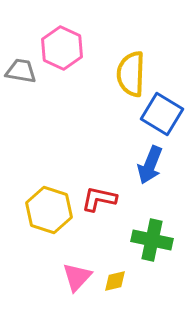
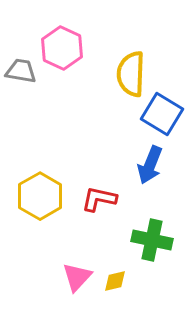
yellow hexagon: moved 9 px left, 14 px up; rotated 12 degrees clockwise
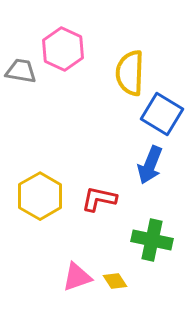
pink hexagon: moved 1 px right, 1 px down
yellow semicircle: moved 1 px left, 1 px up
pink triangle: rotated 28 degrees clockwise
yellow diamond: rotated 70 degrees clockwise
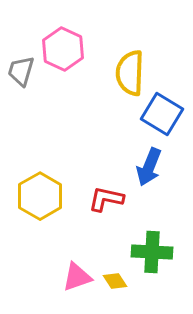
gray trapezoid: rotated 84 degrees counterclockwise
blue arrow: moved 1 px left, 2 px down
red L-shape: moved 7 px right
green cross: moved 12 px down; rotated 9 degrees counterclockwise
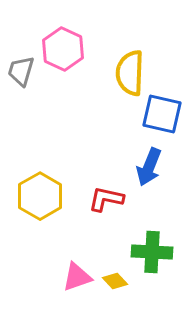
blue square: rotated 18 degrees counterclockwise
yellow diamond: rotated 10 degrees counterclockwise
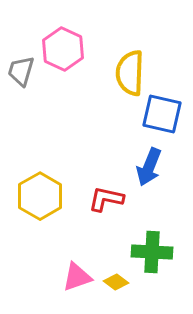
yellow diamond: moved 1 px right, 1 px down; rotated 10 degrees counterclockwise
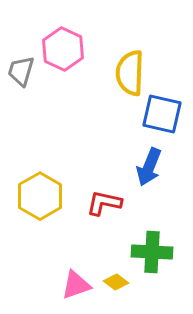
red L-shape: moved 2 px left, 4 px down
pink triangle: moved 1 px left, 8 px down
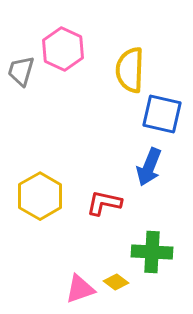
yellow semicircle: moved 3 px up
pink triangle: moved 4 px right, 4 px down
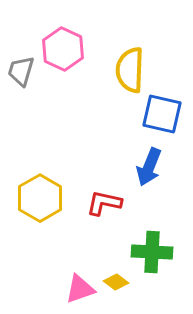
yellow hexagon: moved 2 px down
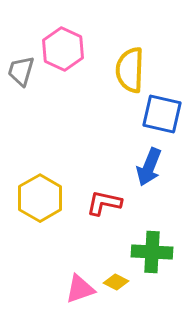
yellow diamond: rotated 10 degrees counterclockwise
